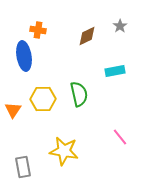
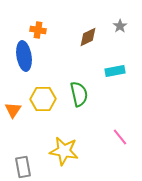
brown diamond: moved 1 px right, 1 px down
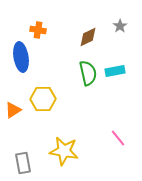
blue ellipse: moved 3 px left, 1 px down
green semicircle: moved 9 px right, 21 px up
orange triangle: rotated 24 degrees clockwise
pink line: moved 2 px left, 1 px down
gray rectangle: moved 4 px up
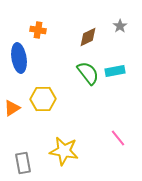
blue ellipse: moved 2 px left, 1 px down
green semicircle: rotated 25 degrees counterclockwise
orange triangle: moved 1 px left, 2 px up
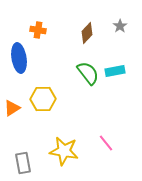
brown diamond: moved 1 px left, 4 px up; rotated 20 degrees counterclockwise
pink line: moved 12 px left, 5 px down
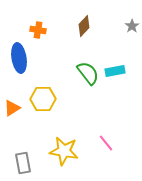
gray star: moved 12 px right
brown diamond: moved 3 px left, 7 px up
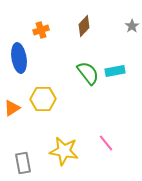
orange cross: moved 3 px right; rotated 28 degrees counterclockwise
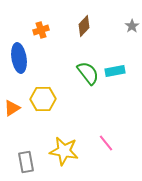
gray rectangle: moved 3 px right, 1 px up
